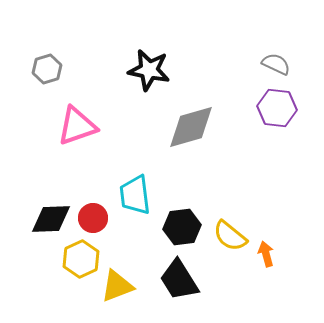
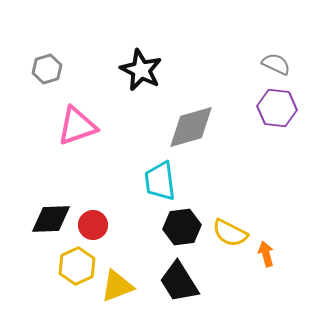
black star: moved 8 px left; rotated 15 degrees clockwise
cyan trapezoid: moved 25 px right, 14 px up
red circle: moved 7 px down
yellow semicircle: moved 3 px up; rotated 12 degrees counterclockwise
yellow hexagon: moved 4 px left, 7 px down
black trapezoid: moved 2 px down
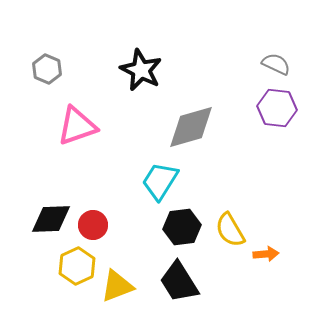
gray hexagon: rotated 20 degrees counterclockwise
cyan trapezoid: rotated 39 degrees clockwise
yellow semicircle: moved 3 px up; rotated 33 degrees clockwise
orange arrow: rotated 100 degrees clockwise
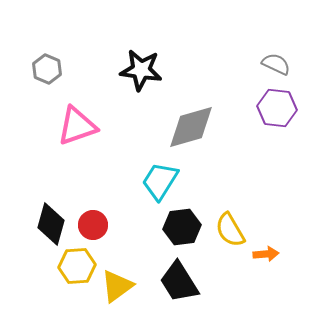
black star: rotated 18 degrees counterclockwise
black diamond: moved 5 px down; rotated 72 degrees counterclockwise
yellow hexagon: rotated 21 degrees clockwise
yellow triangle: rotated 15 degrees counterclockwise
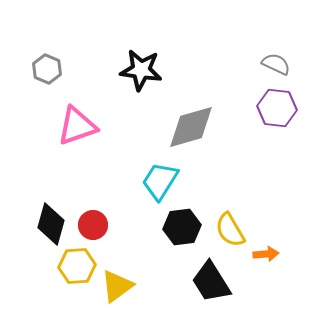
black trapezoid: moved 32 px right
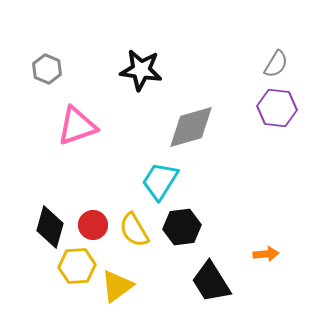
gray semicircle: rotated 96 degrees clockwise
black diamond: moved 1 px left, 3 px down
yellow semicircle: moved 96 px left
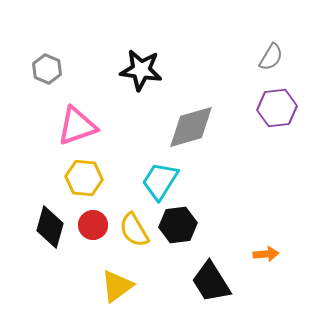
gray semicircle: moved 5 px left, 7 px up
purple hexagon: rotated 12 degrees counterclockwise
black hexagon: moved 4 px left, 2 px up
yellow hexagon: moved 7 px right, 88 px up; rotated 9 degrees clockwise
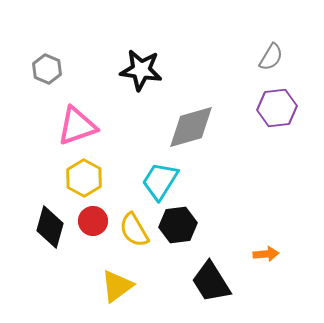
yellow hexagon: rotated 24 degrees clockwise
red circle: moved 4 px up
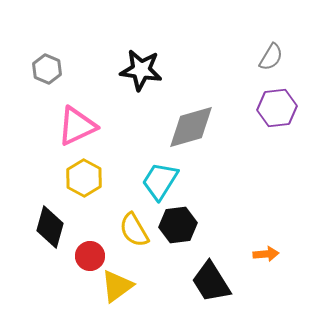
pink triangle: rotated 6 degrees counterclockwise
red circle: moved 3 px left, 35 px down
